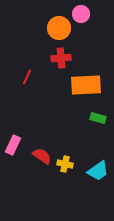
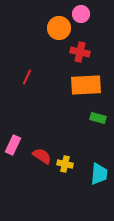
red cross: moved 19 px right, 6 px up; rotated 18 degrees clockwise
cyan trapezoid: moved 1 px right, 3 px down; rotated 50 degrees counterclockwise
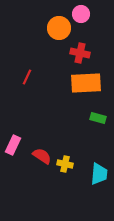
red cross: moved 1 px down
orange rectangle: moved 2 px up
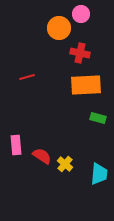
red line: rotated 49 degrees clockwise
orange rectangle: moved 2 px down
pink rectangle: moved 3 px right; rotated 30 degrees counterclockwise
yellow cross: rotated 28 degrees clockwise
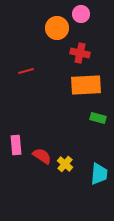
orange circle: moved 2 px left
red line: moved 1 px left, 6 px up
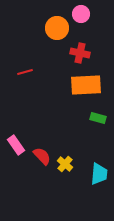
red line: moved 1 px left, 1 px down
pink rectangle: rotated 30 degrees counterclockwise
red semicircle: rotated 12 degrees clockwise
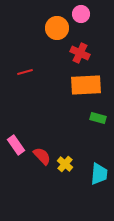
red cross: rotated 12 degrees clockwise
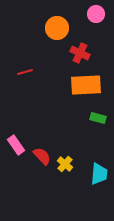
pink circle: moved 15 px right
